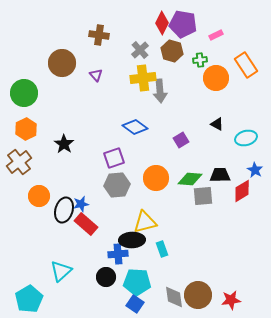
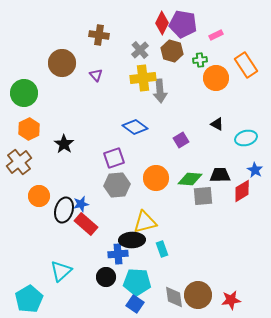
orange hexagon at (26, 129): moved 3 px right
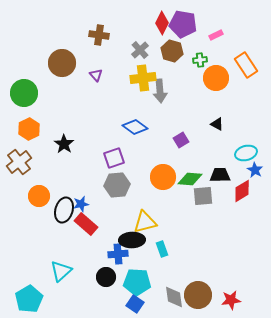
cyan ellipse at (246, 138): moved 15 px down
orange circle at (156, 178): moved 7 px right, 1 px up
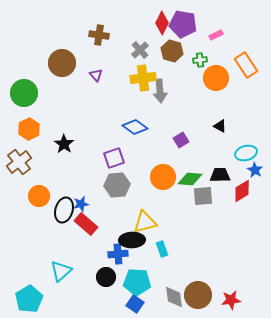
black triangle at (217, 124): moved 3 px right, 2 px down
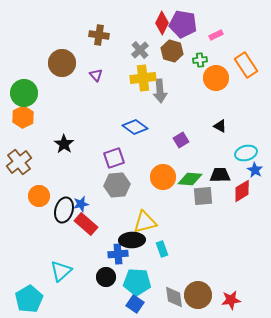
orange hexagon at (29, 129): moved 6 px left, 12 px up
